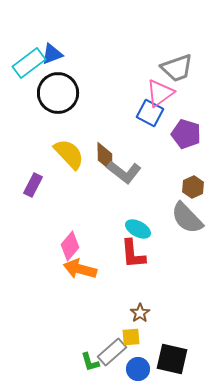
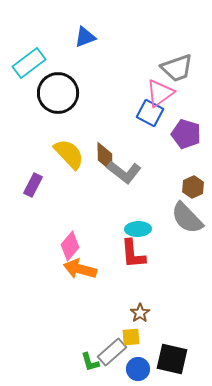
blue triangle: moved 33 px right, 17 px up
cyan ellipse: rotated 30 degrees counterclockwise
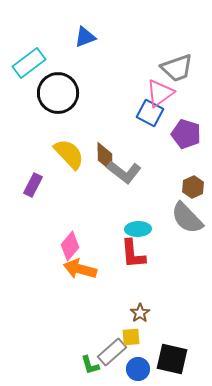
green L-shape: moved 3 px down
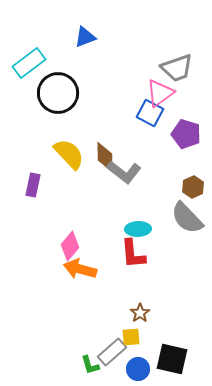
purple rectangle: rotated 15 degrees counterclockwise
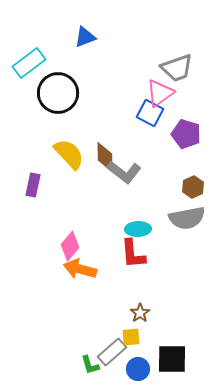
gray semicircle: rotated 57 degrees counterclockwise
black square: rotated 12 degrees counterclockwise
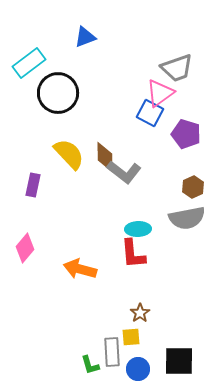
pink diamond: moved 45 px left, 2 px down
gray rectangle: rotated 52 degrees counterclockwise
black square: moved 7 px right, 2 px down
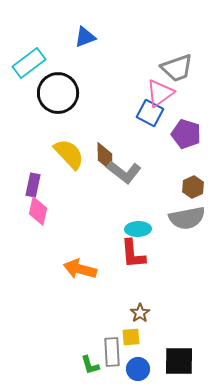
pink diamond: moved 13 px right, 37 px up; rotated 28 degrees counterclockwise
